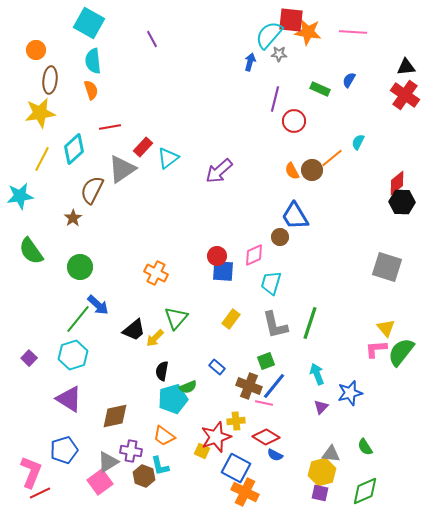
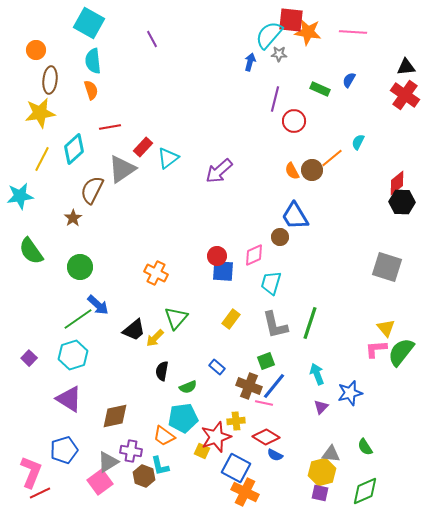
green line at (78, 319): rotated 16 degrees clockwise
cyan pentagon at (173, 399): moved 10 px right, 19 px down; rotated 8 degrees clockwise
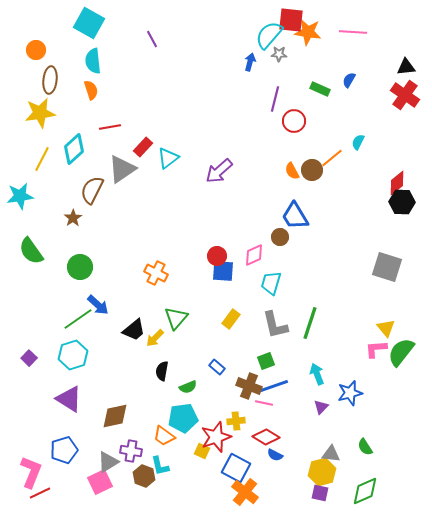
blue line at (274, 386): rotated 32 degrees clockwise
pink square at (100, 482): rotated 10 degrees clockwise
orange cross at (245, 492): rotated 12 degrees clockwise
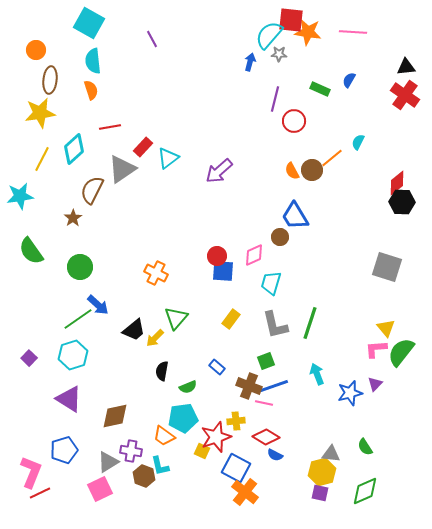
purple triangle at (321, 407): moved 54 px right, 23 px up
pink square at (100, 482): moved 7 px down
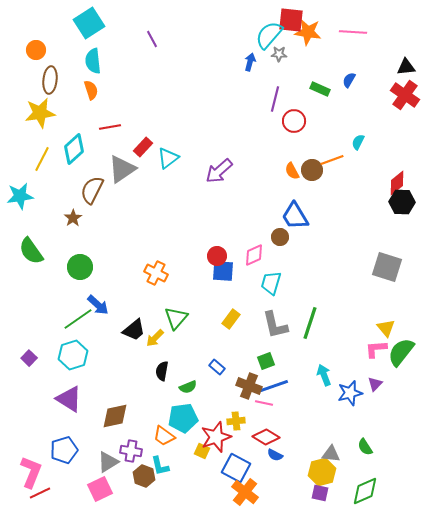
cyan square at (89, 23): rotated 28 degrees clockwise
orange line at (332, 158): moved 2 px down; rotated 20 degrees clockwise
cyan arrow at (317, 374): moved 7 px right, 1 px down
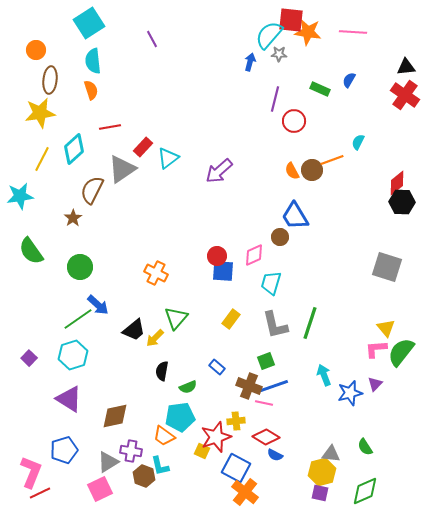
cyan pentagon at (183, 418): moved 3 px left, 1 px up
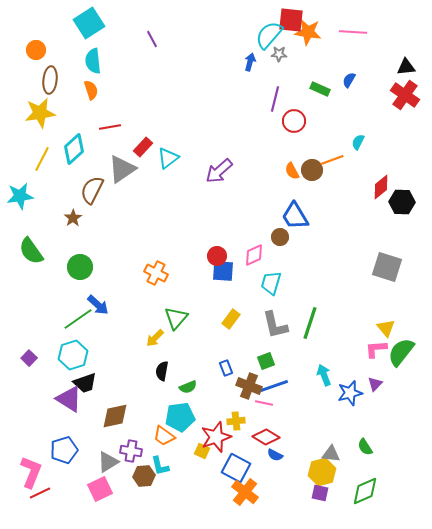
red diamond at (397, 183): moved 16 px left, 4 px down
black trapezoid at (134, 330): moved 49 px left, 53 px down; rotated 20 degrees clockwise
blue rectangle at (217, 367): moved 9 px right, 1 px down; rotated 28 degrees clockwise
brown hexagon at (144, 476): rotated 25 degrees counterclockwise
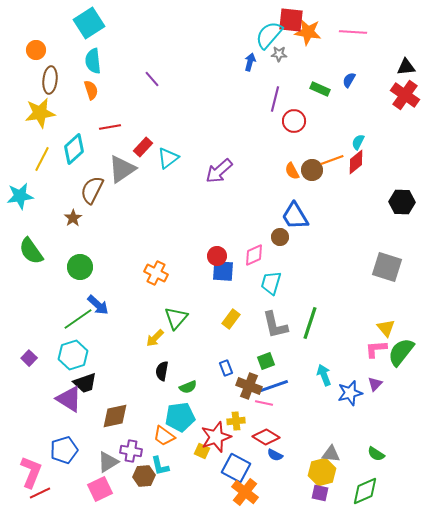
purple line at (152, 39): moved 40 px down; rotated 12 degrees counterclockwise
red diamond at (381, 187): moved 25 px left, 25 px up
green semicircle at (365, 447): moved 11 px right, 7 px down; rotated 24 degrees counterclockwise
